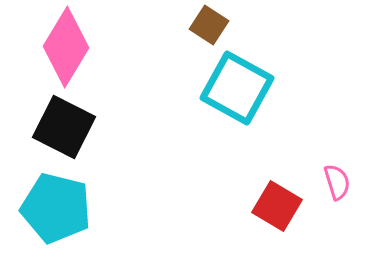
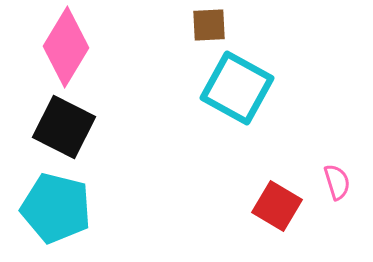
brown square: rotated 36 degrees counterclockwise
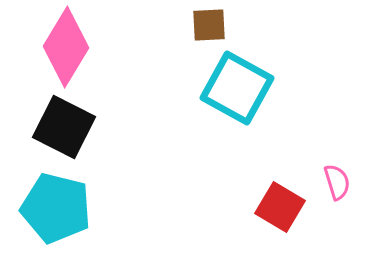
red square: moved 3 px right, 1 px down
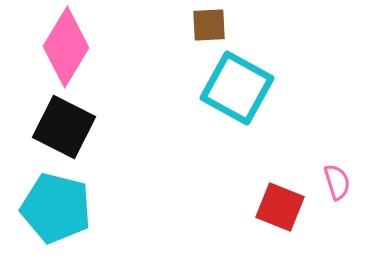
red square: rotated 9 degrees counterclockwise
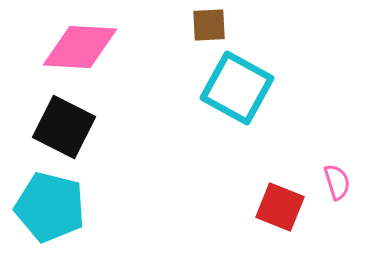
pink diamond: moved 14 px right; rotated 62 degrees clockwise
cyan pentagon: moved 6 px left, 1 px up
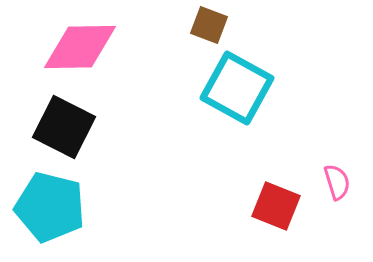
brown square: rotated 24 degrees clockwise
pink diamond: rotated 4 degrees counterclockwise
red square: moved 4 px left, 1 px up
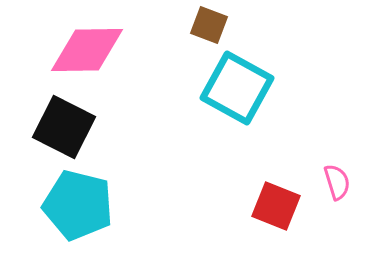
pink diamond: moved 7 px right, 3 px down
cyan pentagon: moved 28 px right, 2 px up
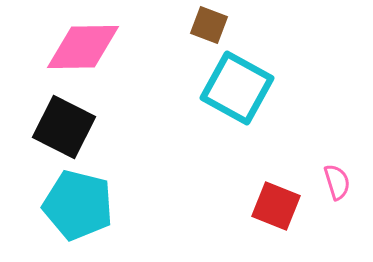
pink diamond: moved 4 px left, 3 px up
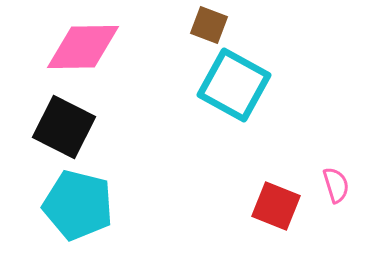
cyan square: moved 3 px left, 3 px up
pink semicircle: moved 1 px left, 3 px down
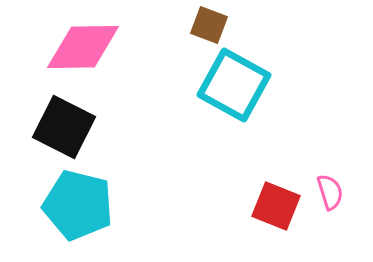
pink semicircle: moved 6 px left, 7 px down
